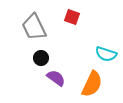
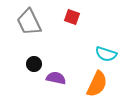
gray trapezoid: moved 5 px left, 5 px up
black circle: moved 7 px left, 6 px down
purple semicircle: rotated 24 degrees counterclockwise
orange semicircle: moved 5 px right
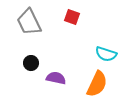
black circle: moved 3 px left, 1 px up
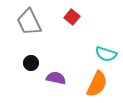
red square: rotated 21 degrees clockwise
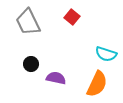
gray trapezoid: moved 1 px left
black circle: moved 1 px down
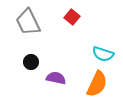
cyan semicircle: moved 3 px left
black circle: moved 2 px up
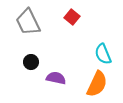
cyan semicircle: rotated 50 degrees clockwise
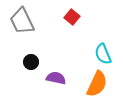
gray trapezoid: moved 6 px left, 1 px up
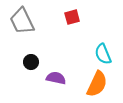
red square: rotated 35 degrees clockwise
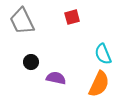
orange semicircle: moved 2 px right
